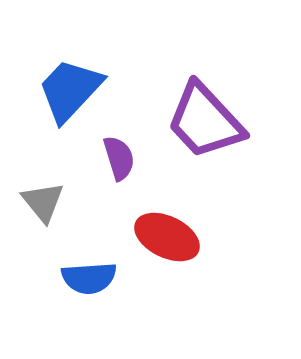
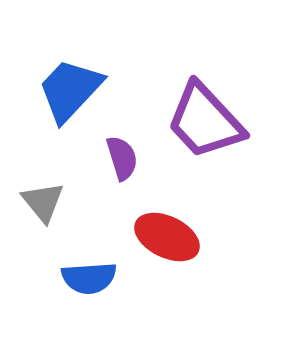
purple semicircle: moved 3 px right
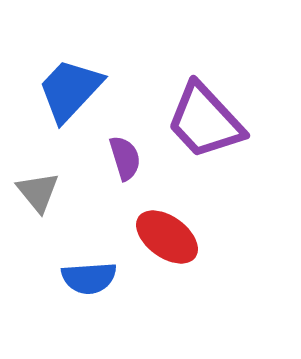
purple semicircle: moved 3 px right
gray triangle: moved 5 px left, 10 px up
red ellipse: rotated 10 degrees clockwise
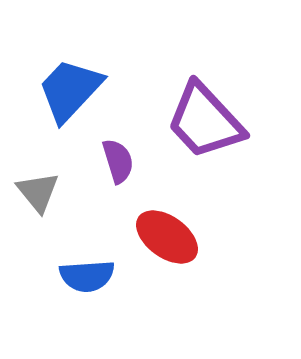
purple semicircle: moved 7 px left, 3 px down
blue semicircle: moved 2 px left, 2 px up
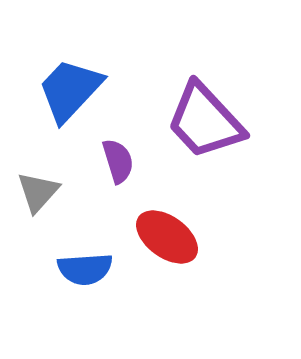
gray triangle: rotated 21 degrees clockwise
blue semicircle: moved 2 px left, 7 px up
